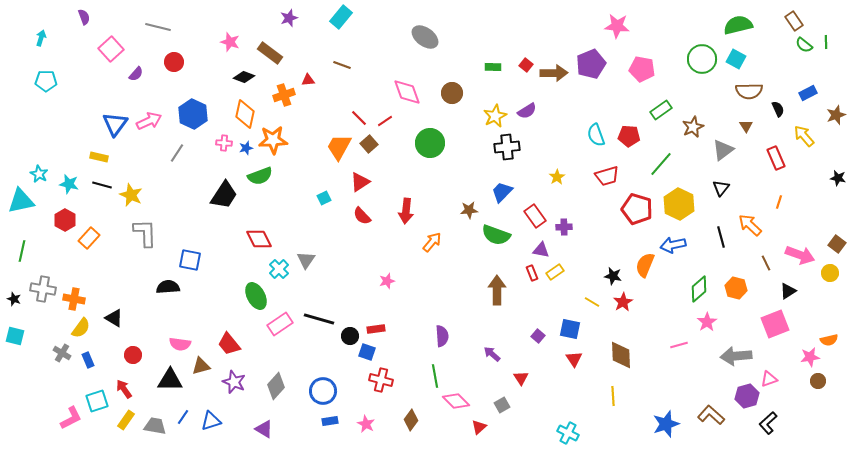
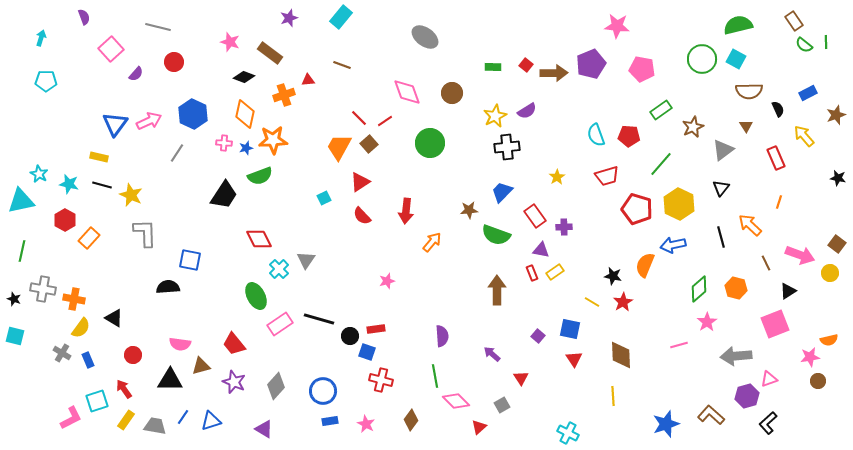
red trapezoid at (229, 344): moved 5 px right
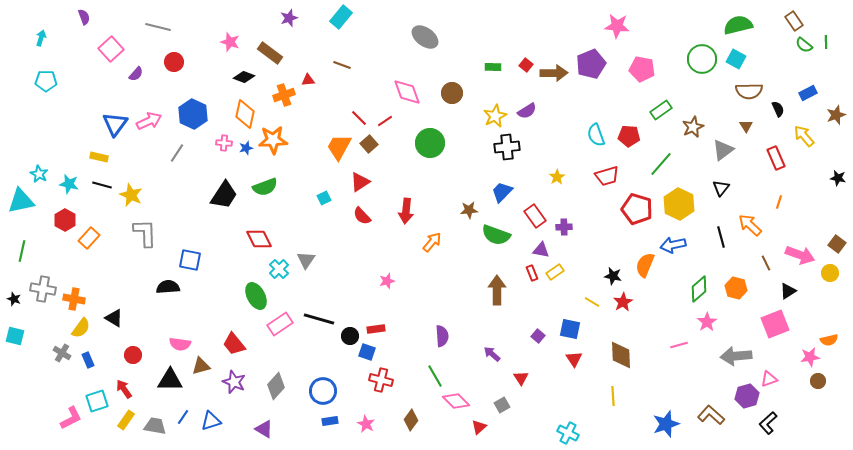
green semicircle at (260, 176): moved 5 px right, 11 px down
green line at (435, 376): rotated 20 degrees counterclockwise
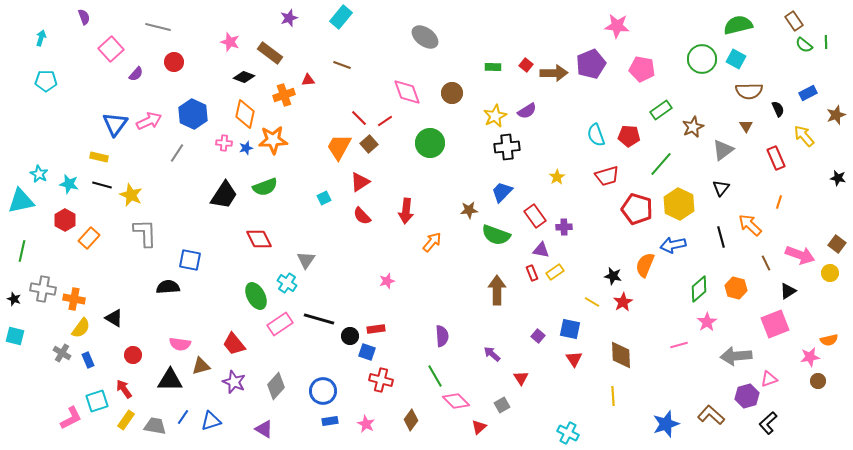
cyan cross at (279, 269): moved 8 px right, 14 px down; rotated 12 degrees counterclockwise
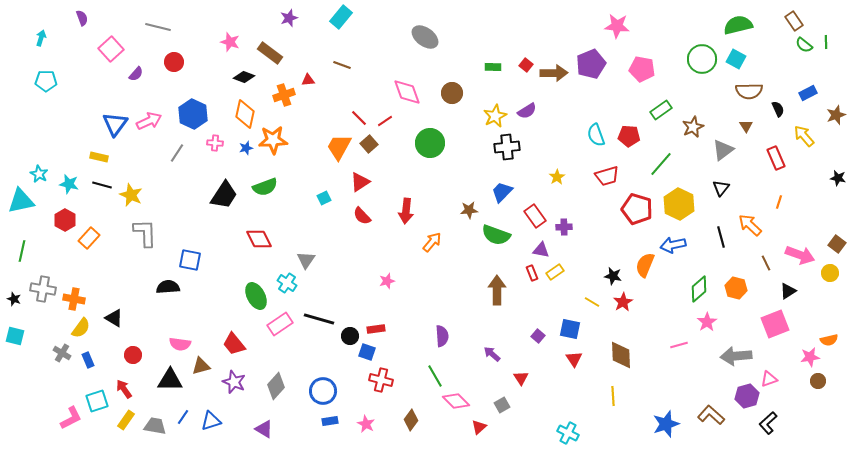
purple semicircle at (84, 17): moved 2 px left, 1 px down
pink cross at (224, 143): moved 9 px left
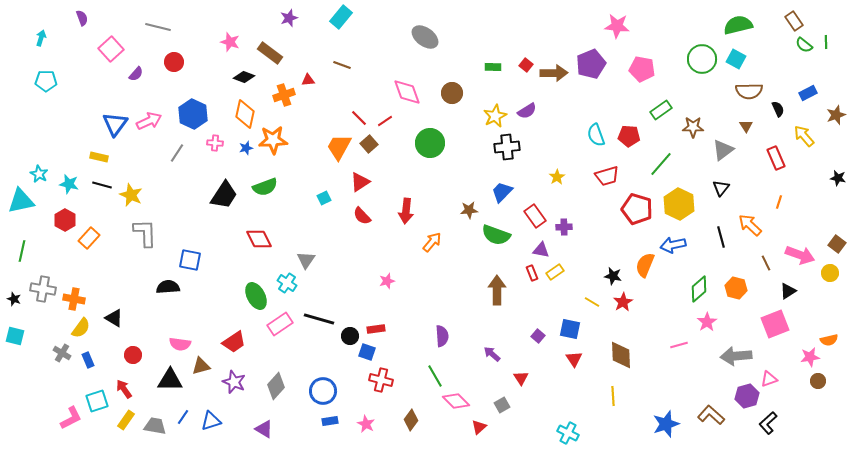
brown star at (693, 127): rotated 25 degrees clockwise
red trapezoid at (234, 344): moved 2 px up; rotated 85 degrees counterclockwise
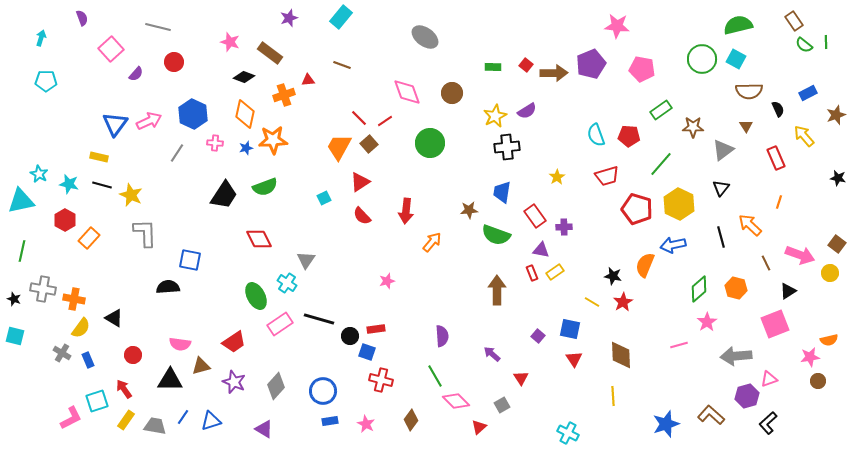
blue trapezoid at (502, 192): rotated 35 degrees counterclockwise
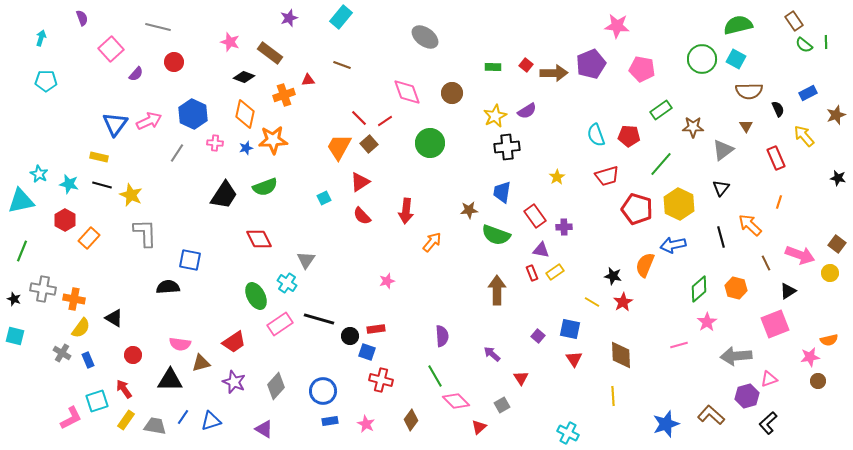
green line at (22, 251): rotated 10 degrees clockwise
brown triangle at (201, 366): moved 3 px up
